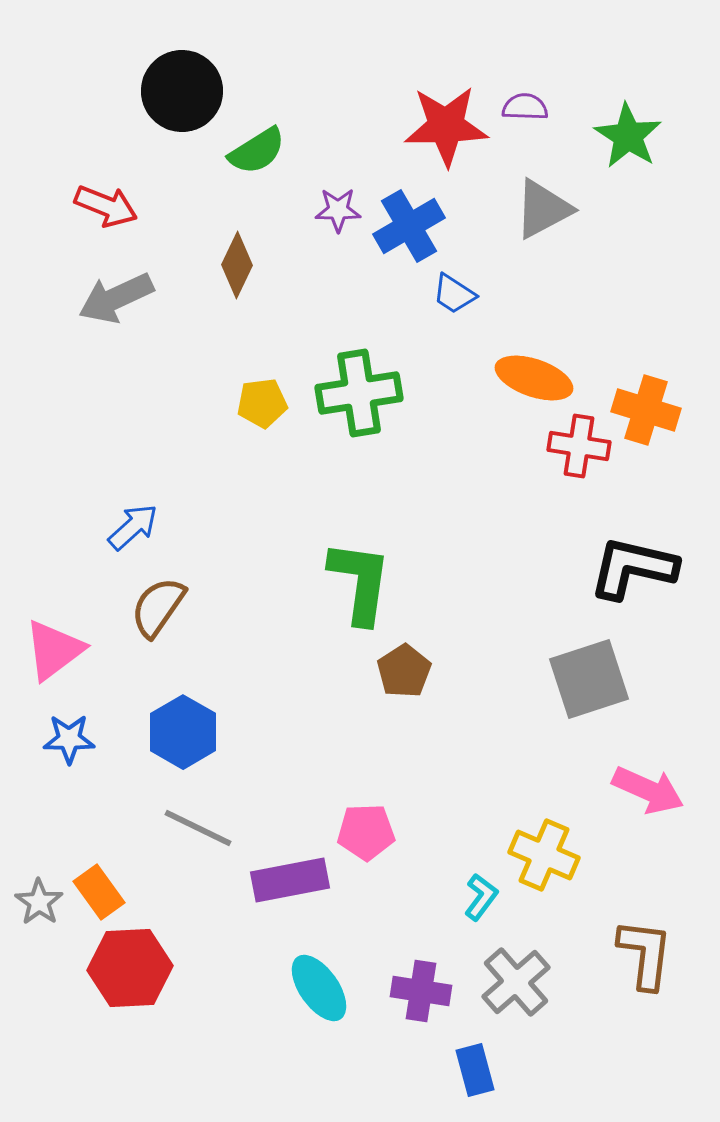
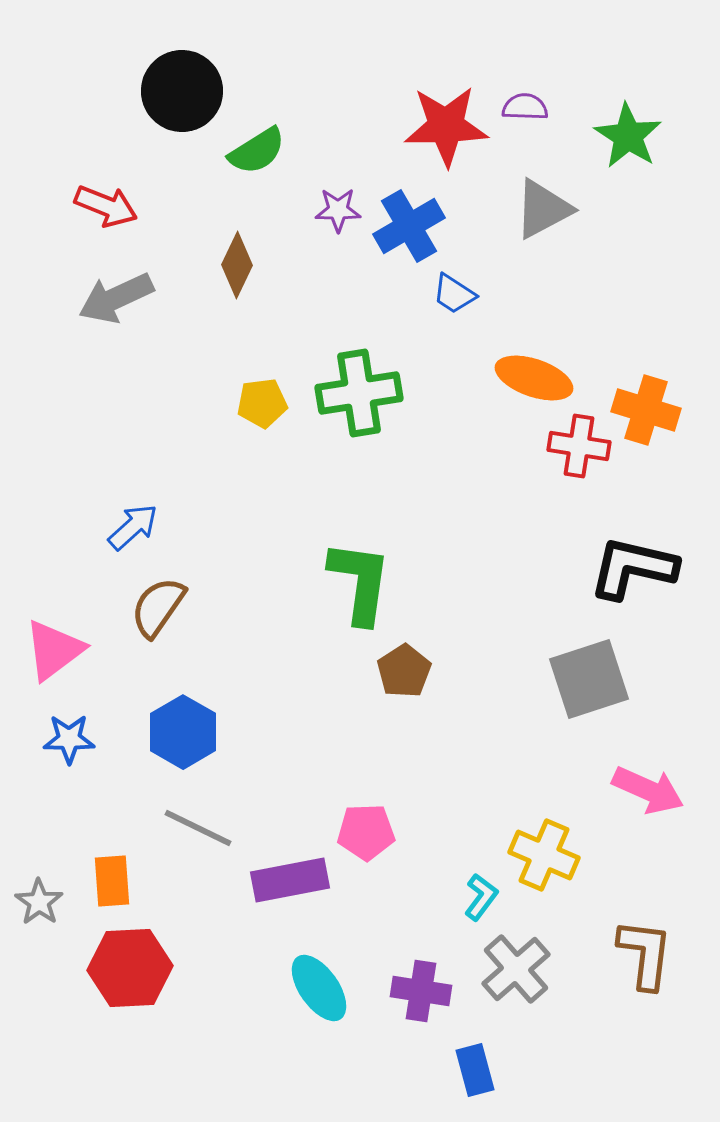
orange rectangle: moved 13 px right, 11 px up; rotated 32 degrees clockwise
gray cross: moved 13 px up
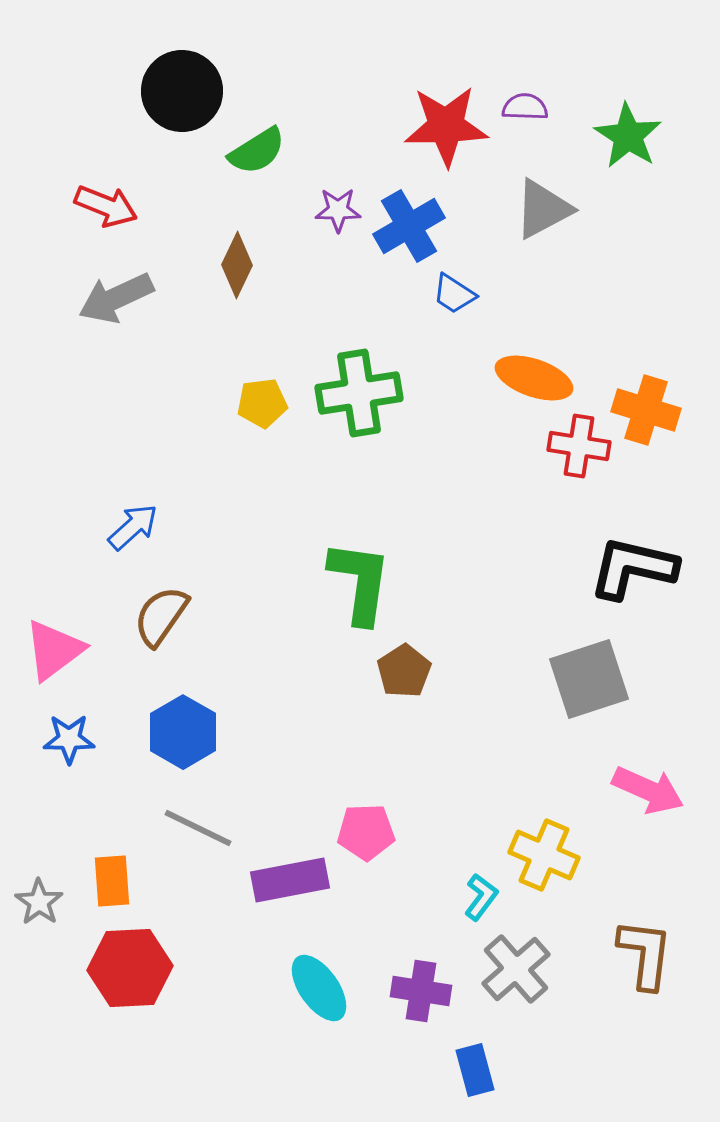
brown semicircle: moved 3 px right, 9 px down
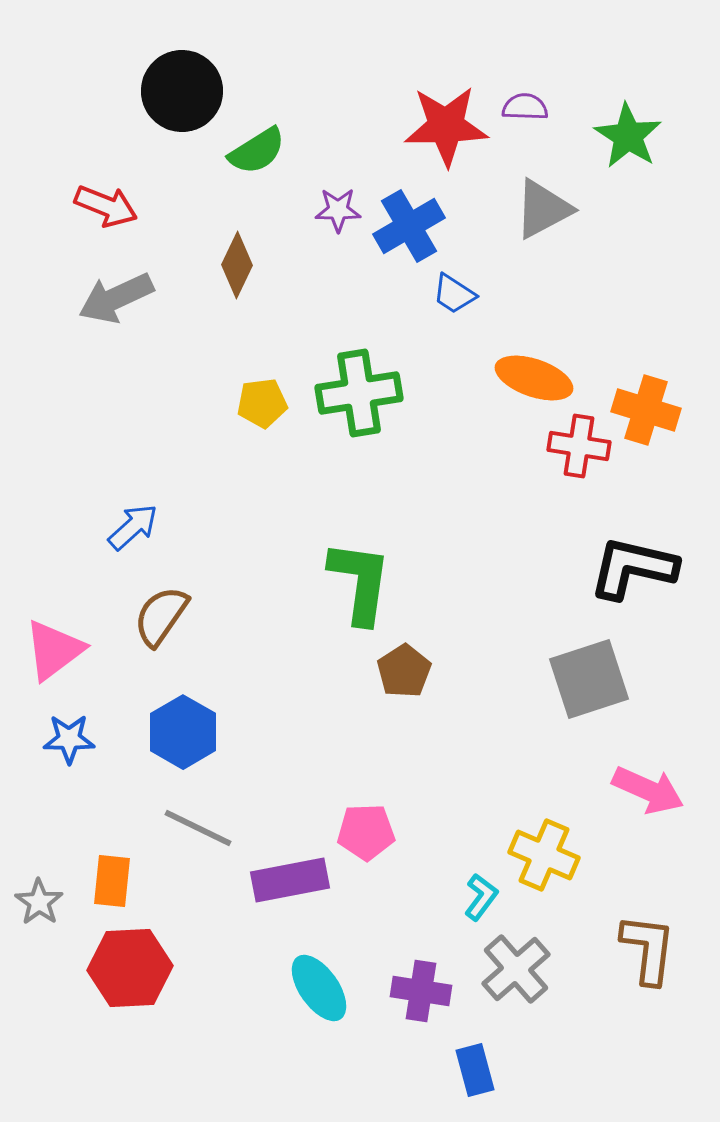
orange rectangle: rotated 10 degrees clockwise
brown L-shape: moved 3 px right, 5 px up
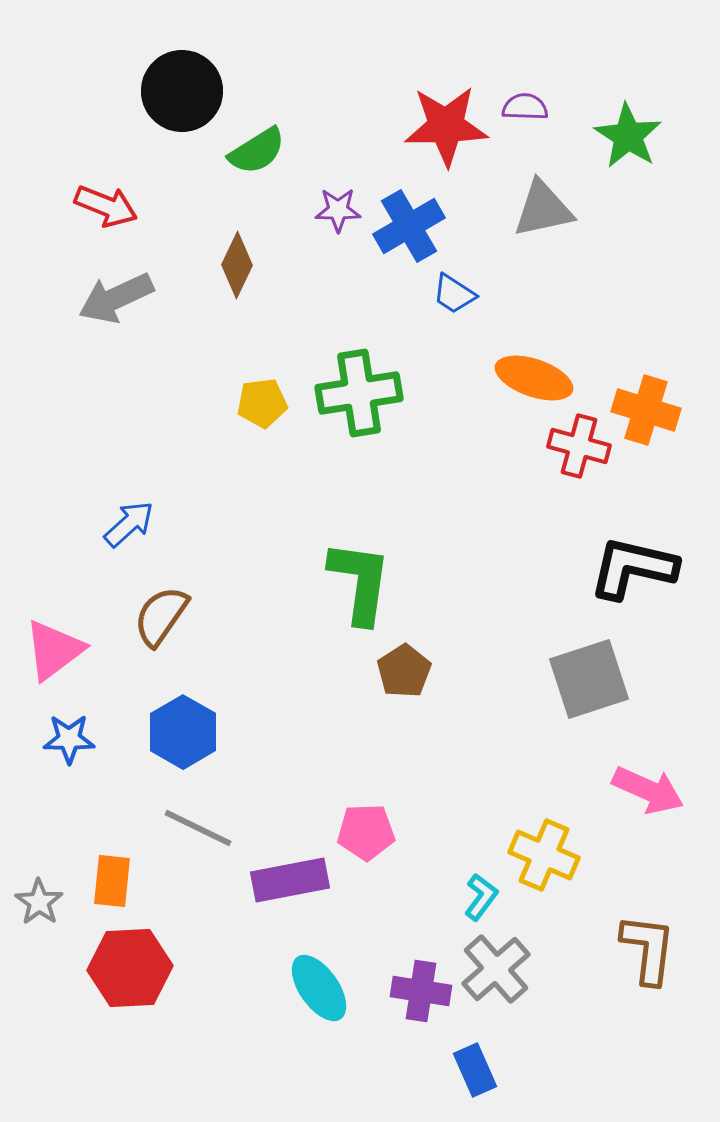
gray triangle: rotated 16 degrees clockwise
red cross: rotated 6 degrees clockwise
blue arrow: moved 4 px left, 3 px up
gray cross: moved 20 px left
blue rectangle: rotated 9 degrees counterclockwise
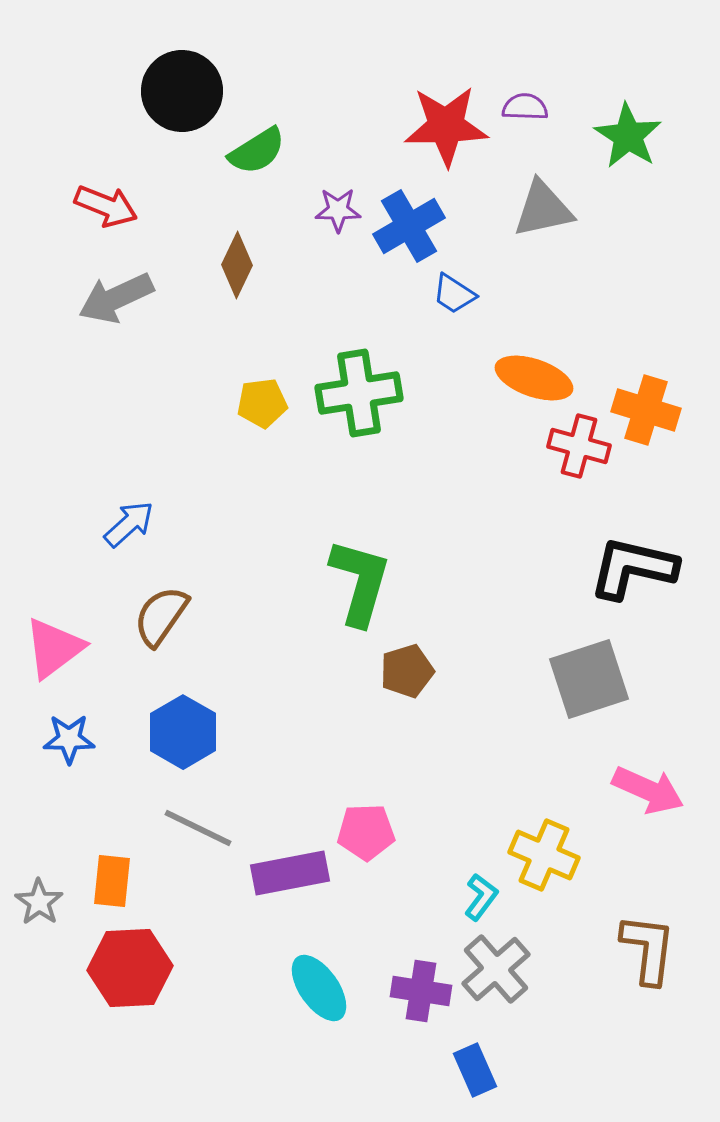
green L-shape: rotated 8 degrees clockwise
pink triangle: moved 2 px up
brown pentagon: moved 3 px right; rotated 16 degrees clockwise
purple rectangle: moved 7 px up
